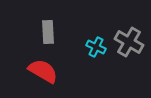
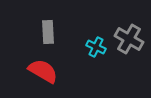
gray cross: moved 3 px up
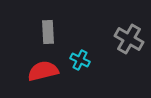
cyan cross: moved 16 px left, 13 px down
red semicircle: rotated 44 degrees counterclockwise
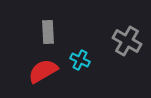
gray cross: moved 2 px left, 2 px down
red semicircle: rotated 16 degrees counterclockwise
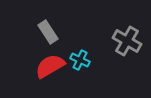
gray rectangle: rotated 30 degrees counterclockwise
red semicircle: moved 7 px right, 5 px up
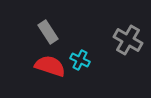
gray cross: moved 1 px right, 1 px up
red semicircle: rotated 48 degrees clockwise
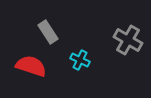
red semicircle: moved 19 px left
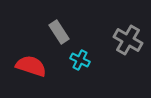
gray rectangle: moved 11 px right
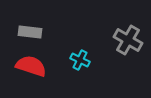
gray rectangle: moved 29 px left; rotated 50 degrees counterclockwise
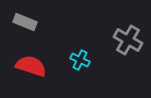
gray rectangle: moved 5 px left, 10 px up; rotated 15 degrees clockwise
